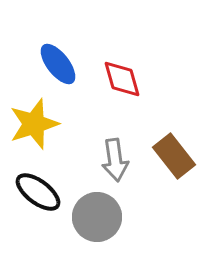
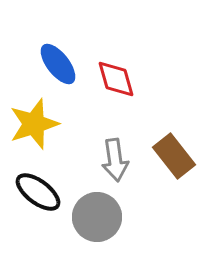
red diamond: moved 6 px left
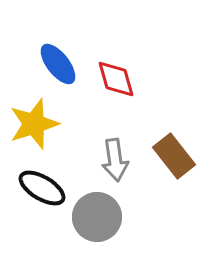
black ellipse: moved 4 px right, 4 px up; rotated 6 degrees counterclockwise
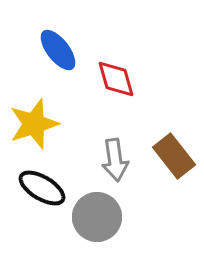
blue ellipse: moved 14 px up
